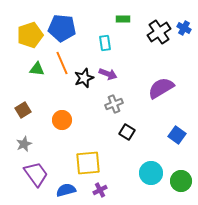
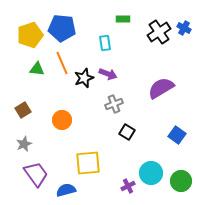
purple cross: moved 28 px right, 4 px up
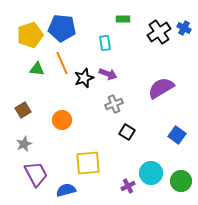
purple trapezoid: rotated 8 degrees clockwise
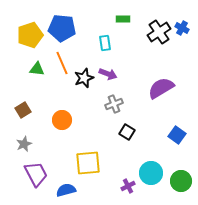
blue cross: moved 2 px left
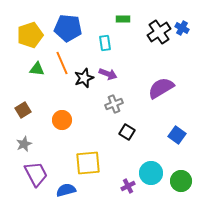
blue pentagon: moved 6 px right
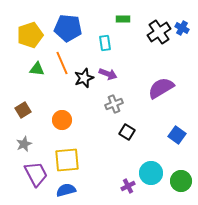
yellow square: moved 21 px left, 3 px up
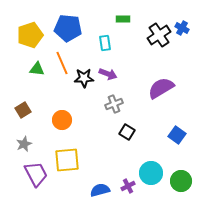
black cross: moved 3 px down
black star: rotated 18 degrees clockwise
blue semicircle: moved 34 px right
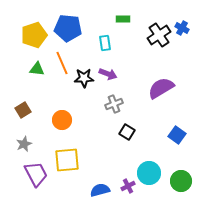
yellow pentagon: moved 4 px right
cyan circle: moved 2 px left
